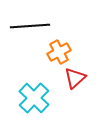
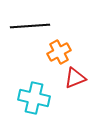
red triangle: rotated 20 degrees clockwise
cyan cross: rotated 32 degrees counterclockwise
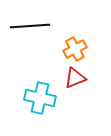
orange cross: moved 16 px right, 3 px up
cyan cross: moved 6 px right
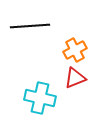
orange cross: moved 1 px down
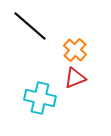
black line: rotated 45 degrees clockwise
orange cross: rotated 20 degrees counterclockwise
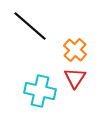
red triangle: rotated 35 degrees counterclockwise
cyan cross: moved 7 px up
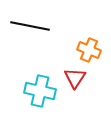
black line: rotated 30 degrees counterclockwise
orange cross: moved 14 px right; rotated 20 degrees counterclockwise
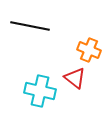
red triangle: rotated 25 degrees counterclockwise
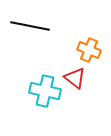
cyan cross: moved 5 px right
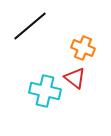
black line: rotated 51 degrees counterclockwise
orange cross: moved 6 px left, 2 px up
